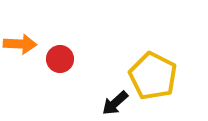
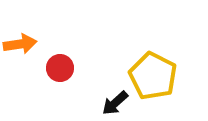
orange arrow: rotated 12 degrees counterclockwise
red circle: moved 9 px down
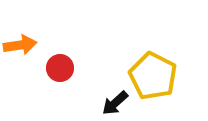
orange arrow: moved 1 px down
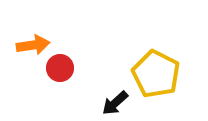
orange arrow: moved 13 px right
yellow pentagon: moved 3 px right, 2 px up
